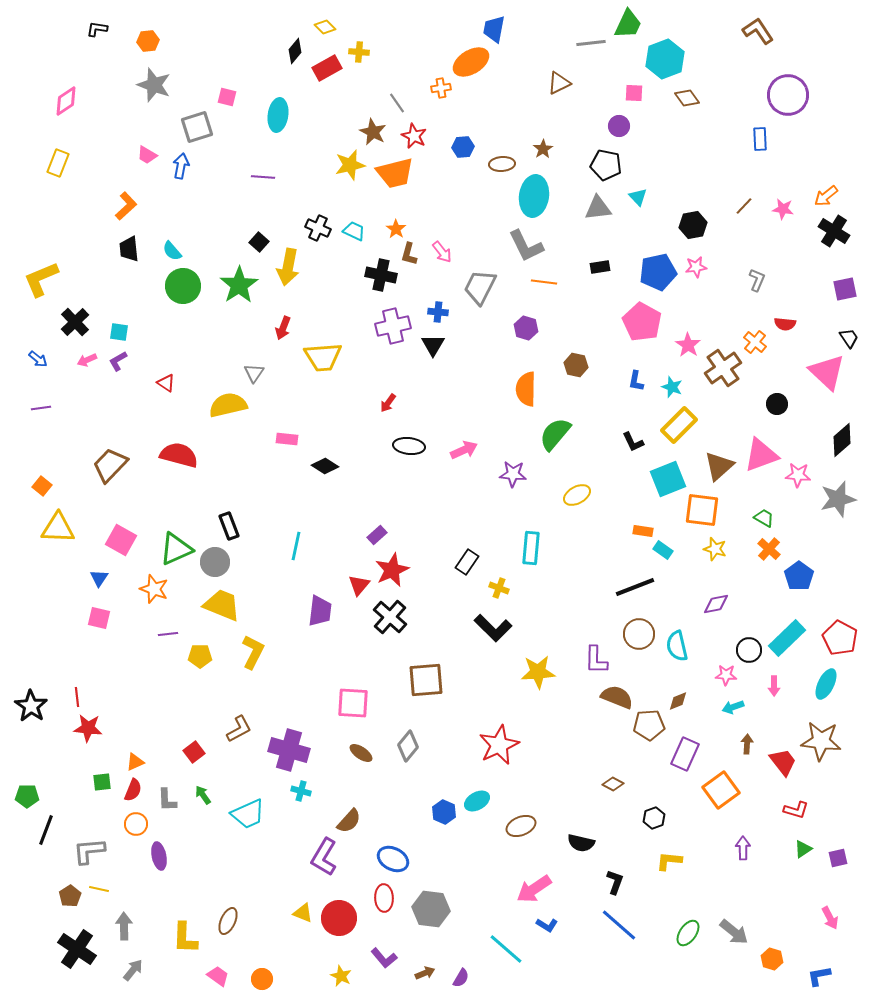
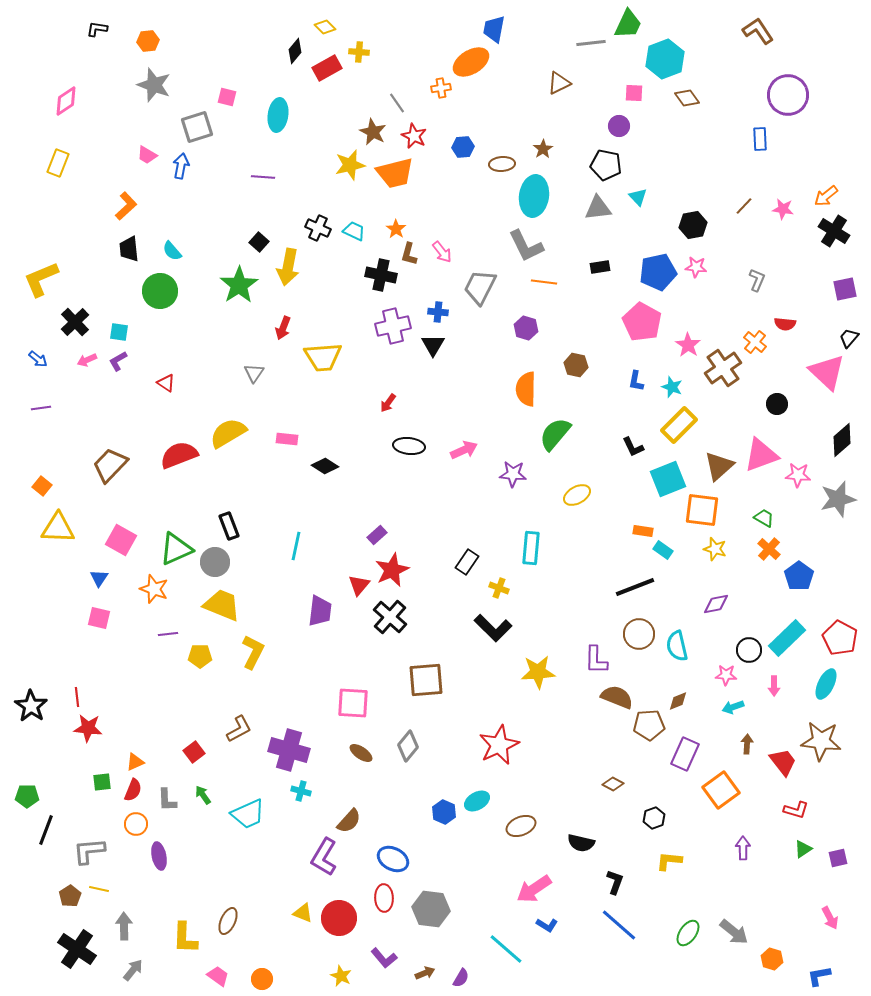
pink star at (696, 267): rotated 15 degrees clockwise
green circle at (183, 286): moved 23 px left, 5 px down
black trapezoid at (849, 338): rotated 105 degrees counterclockwise
yellow semicircle at (228, 405): moved 28 px down; rotated 18 degrees counterclockwise
black L-shape at (633, 442): moved 5 px down
red semicircle at (179, 455): rotated 36 degrees counterclockwise
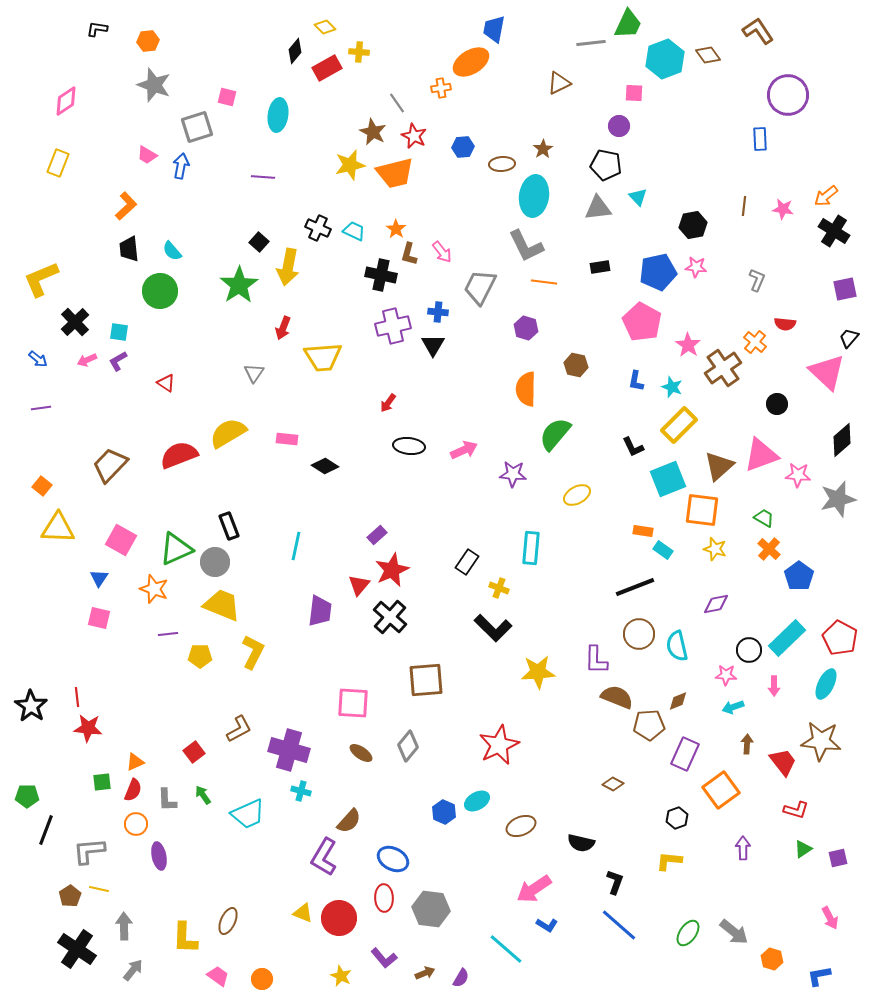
brown diamond at (687, 98): moved 21 px right, 43 px up
brown line at (744, 206): rotated 36 degrees counterclockwise
black hexagon at (654, 818): moved 23 px right
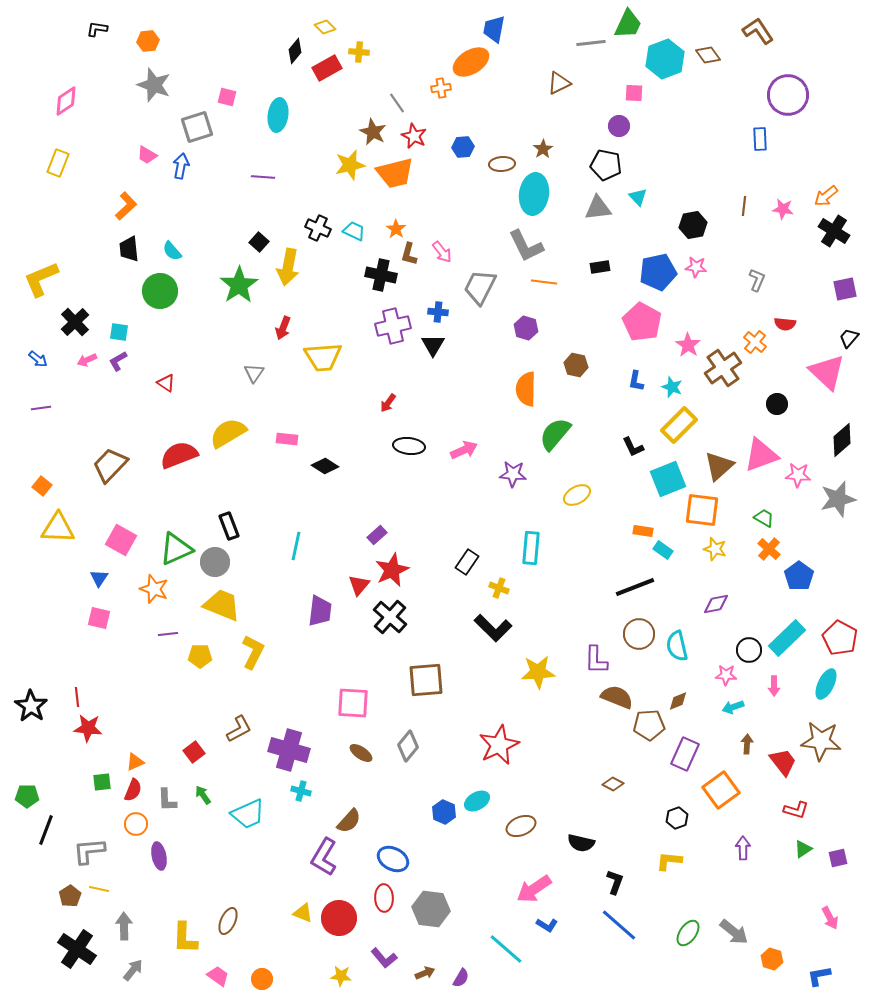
cyan ellipse at (534, 196): moved 2 px up
yellow star at (341, 976): rotated 20 degrees counterclockwise
